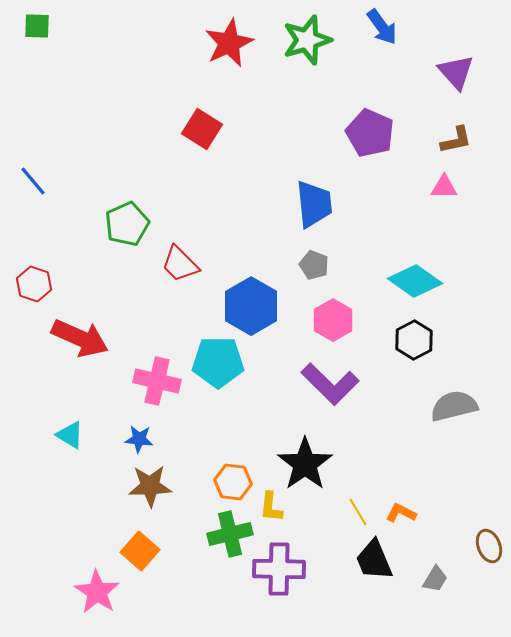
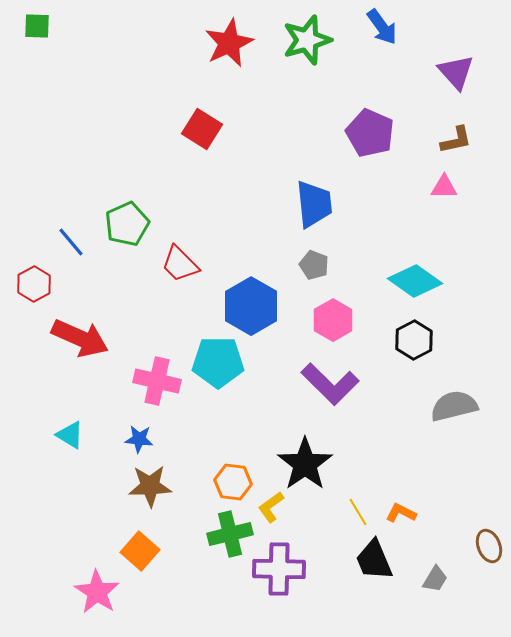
blue line: moved 38 px right, 61 px down
red hexagon: rotated 12 degrees clockwise
yellow L-shape: rotated 48 degrees clockwise
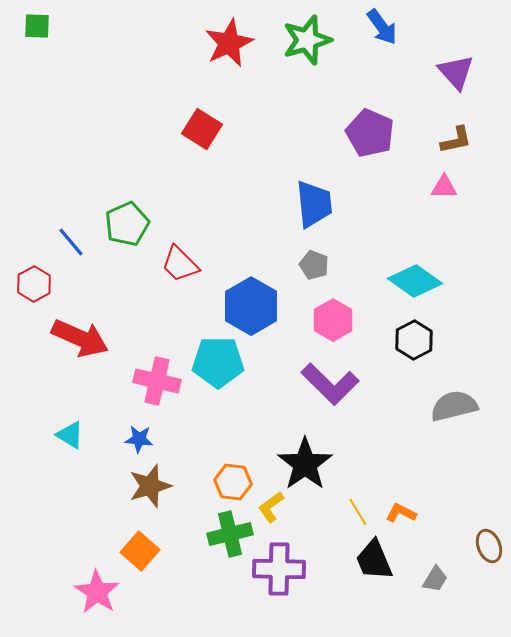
brown star: rotated 15 degrees counterclockwise
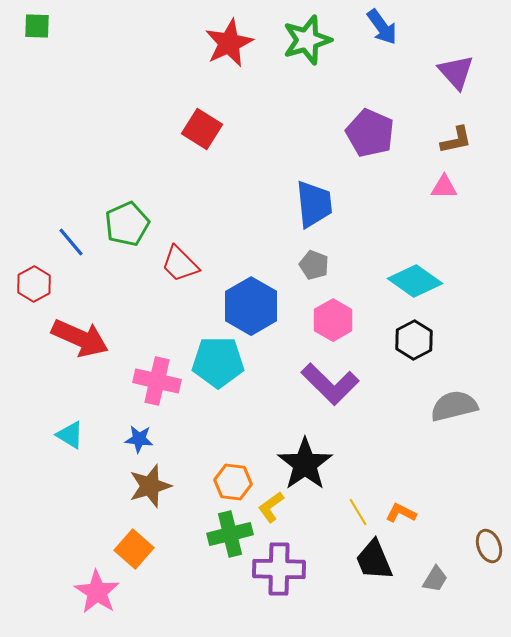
orange square: moved 6 px left, 2 px up
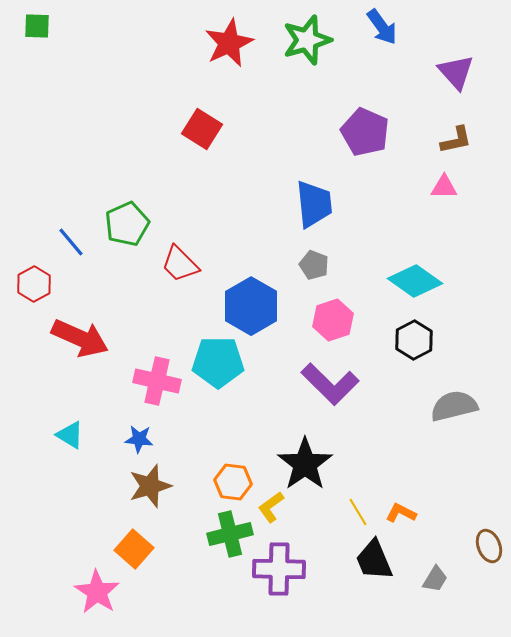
purple pentagon: moved 5 px left, 1 px up
pink hexagon: rotated 12 degrees clockwise
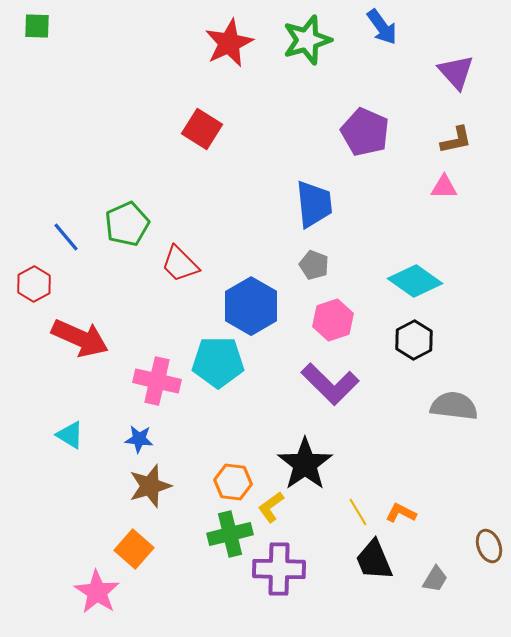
blue line: moved 5 px left, 5 px up
gray semicircle: rotated 21 degrees clockwise
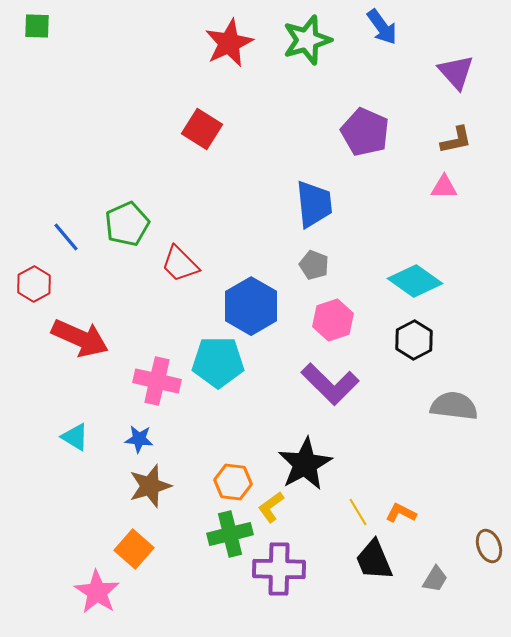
cyan triangle: moved 5 px right, 2 px down
black star: rotated 6 degrees clockwise
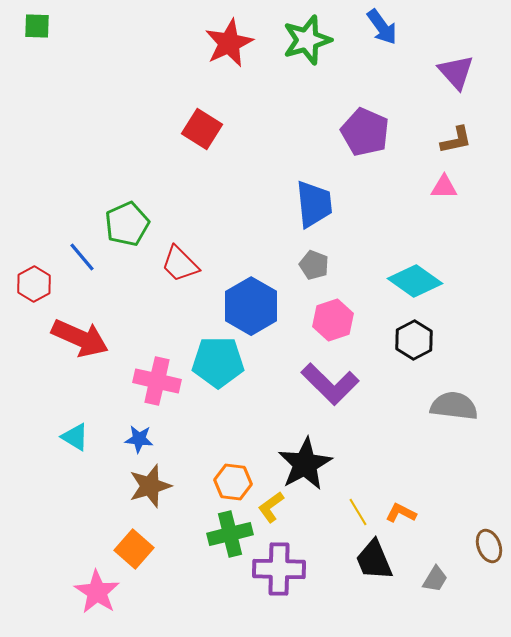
blue line: moved 16 px right, 20 px down
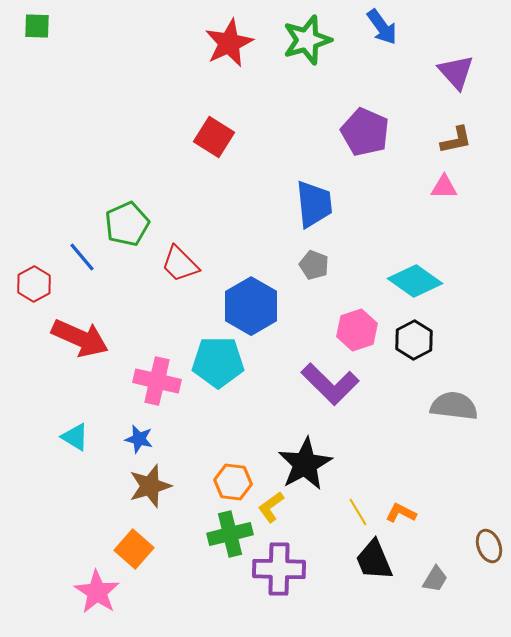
red square: moved 12 px right, 8 px down
pink hexagon: moved 24 px right, 10 px down
blue star: rotated 8 degrees clockwise
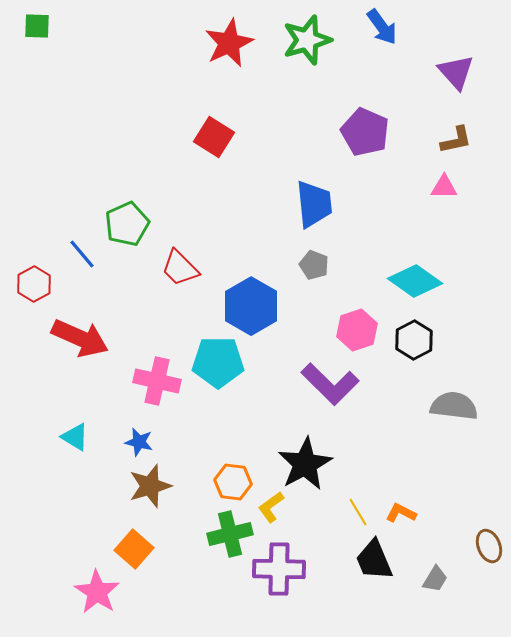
blue line: moved 3 px up
red trapezoid: moved 4 px down
blue star: moved 3 px down
